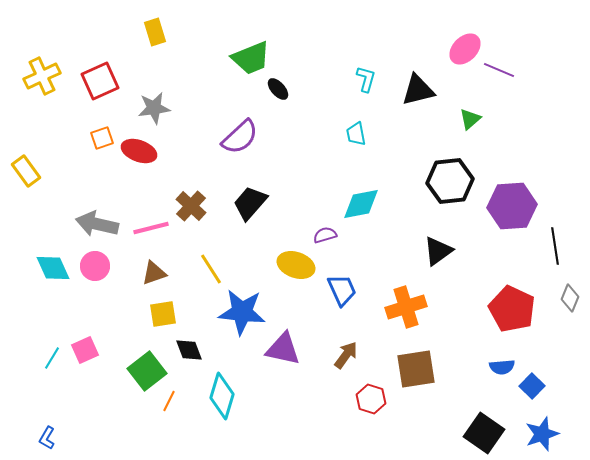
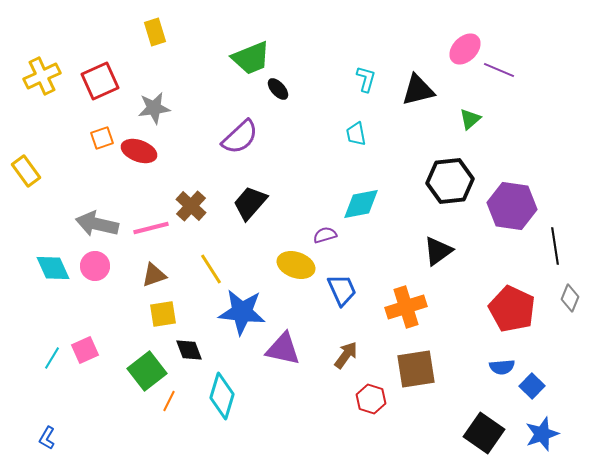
purple hexagon at (512, 206): rotated 12 degrees clockwise
brown triangle at (154, 273): moved 2 px down
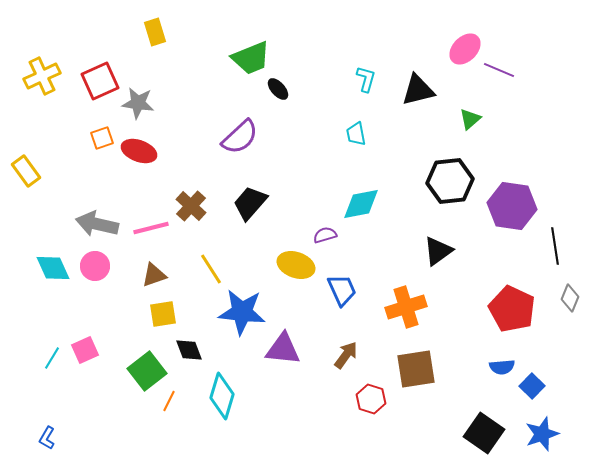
gray star at (154, 108): moved 16 px left, 5 px up; rotated 16 degrees clockwise
purple triangle at (283, 349): rotated 6 degrees counterclockwise
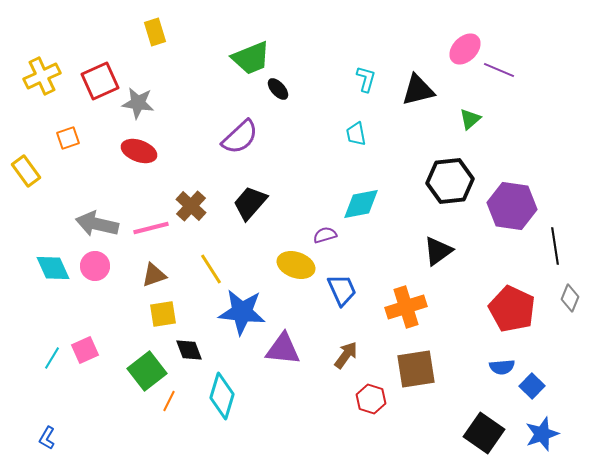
orange square at (102, 138): moved 34 px left
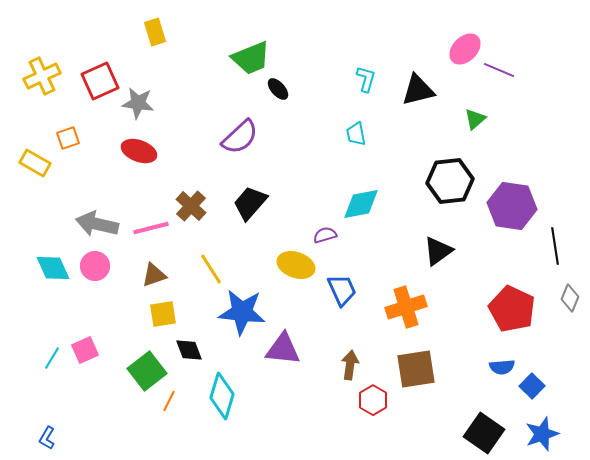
green triangle at (470, 119): moved 5 px right
yellow rectangle at (26, 171): moved 9 px right, 8 px up; rotated 24 degrees counterclockwise
brown arrow at (346, 355): moved 4 px right, 10 px down; rotated 28 degrees counterclockwise
red hexagon at (371, 399): moved 2 px right, 1 px down; rotated 12 degrees clockwise
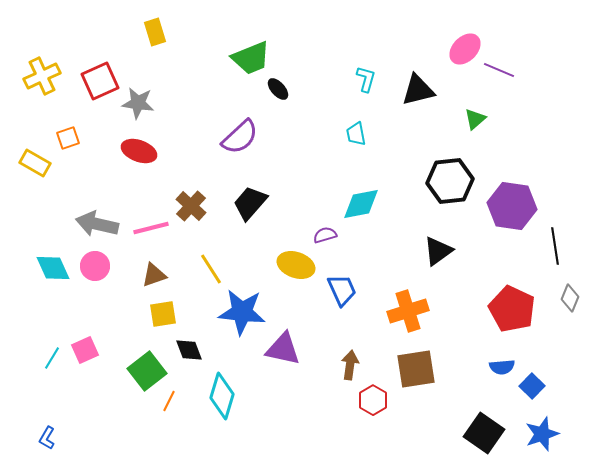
orange cross at (406, 307): moved 2 px right, 4 px down
purple triangle at (283, 349): rotated 6 degrees clockwise
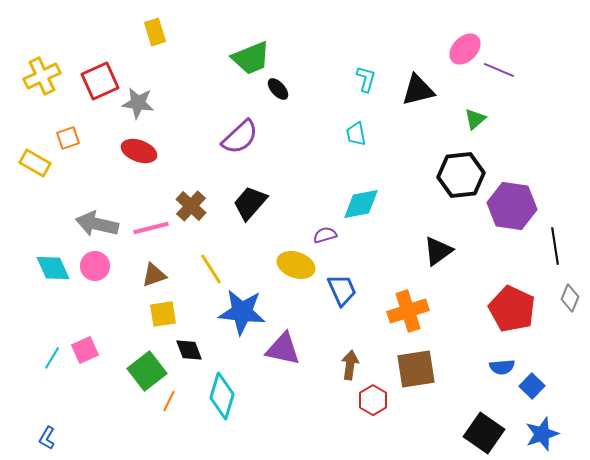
black hexagon at (450, 181): moved 11 px right, 6 px up
